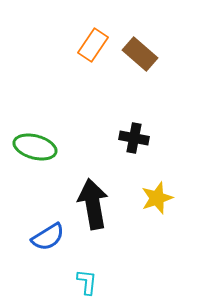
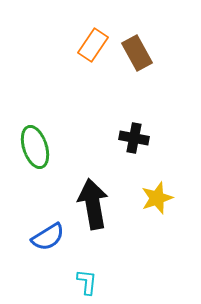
brown rectangle: moved 3 px left, 1 px up; rotated 20 degrees clockwise
green ellipse: rotated 57 degrees clockwise
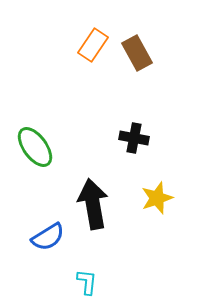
green ellipse: rotated 18 degrees counterclockwise
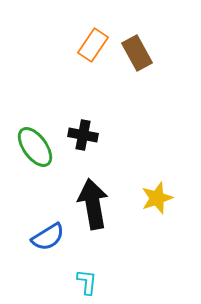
black cross: moved 51 px left, 3 px up
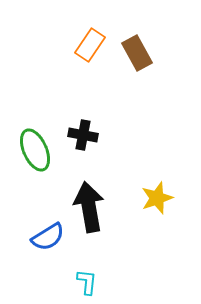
orange rectangle: moved 3 px left
green ellipse: moved 3 px down; rotated 12 degrees clockwise
black arrow: moved 4 px left, 3 px down
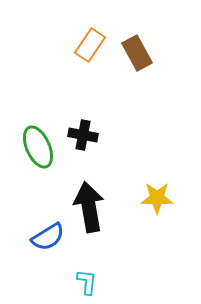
green ellipse: moved 3 px right, 3 px up
yellow star: rotated 20 degrees clockwise
